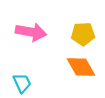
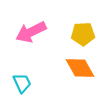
pink arrow: rotated 144 degrees clockwise
orange diamond: moved 1 px left, 1 px down
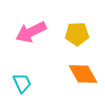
yellow pentagon: moved 6 px left
orange diamond: moved 3 px right, 6 px down
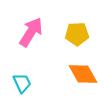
pink arrow: rotated 148 degrees clockwise
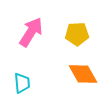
cyan trapezoid: rotated 20 degrees clockwise
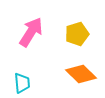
yellow pentagon: rotated 15 degrees counterclockwise
orange diamond: moved 2 px left; rotated 16 degrees counterclockwise
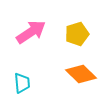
pink arrow: rotated 24 degrees clockwise
